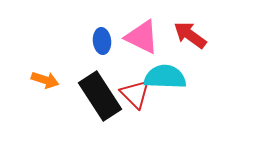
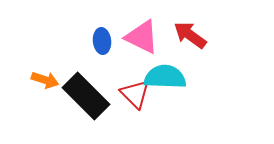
black rectangle: moved 14 px left; rotated 12 degrees counterclockwise
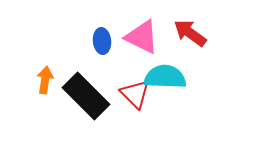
red arrow: moved 2 px up
orange arrow: rotated 100 degrees counterclockwise
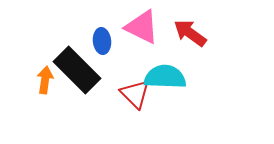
pink triangle: moved 10 px up
black rectangle: moved 9 px left, 26 px up
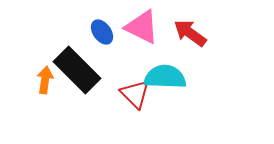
blue ellipse: moved 9 px up; rotated 30 degrees counterclockwise
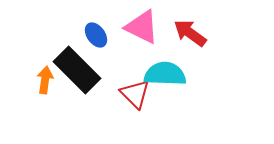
blue ellipse: moved 6 px left, 3 px down
cyan semicircle: moved 3 px up
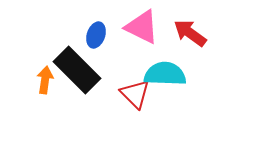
blue ellipse: rotated 55 degrees clockwise
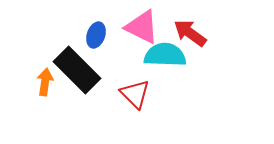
cyan semicircle: moved 19 px up
orange arrow: moved 2 px down
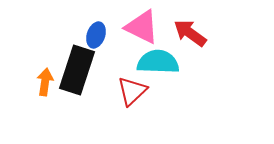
cyan semicircle: moved 7 px left, 7 px down
black rectangle: rotated 63 degrees clockwise
red triangle: moved 3 px left, 3 px up; rotated 32 degrees clockwise
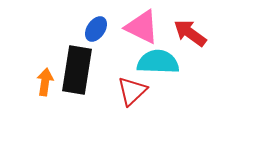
blue ellipse: moved 6 px up; rotated 15 degrees clockwise
black rectangle: rotated 9 degrees counterclockwise
